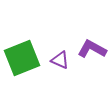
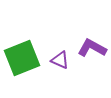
purple L-shape: moved 1 px up
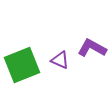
green square: moved 7 px down
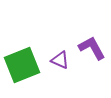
purple L-shape: rotated 32 degrees clockwise
